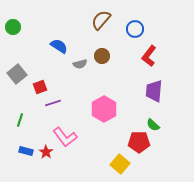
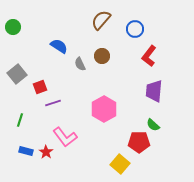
gray semicircle: rotated 80 degrees clockwise
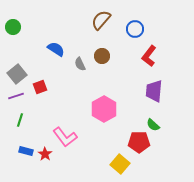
blue semicircle: moved 3 px left, 3 px down
purple line: moved 37 px left, 7 px up
red star: moved 1 px left, 2 px down
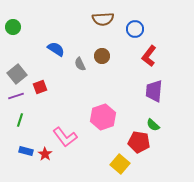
brown semicircle: moved 2 px right, 1 px up; rotated 135 degrees counterclockwise
pink hexagon: moved 1 px left, 8 px down; rotated 10 degrees clockwise
red pentagon: rotated 10 degrees clockwise
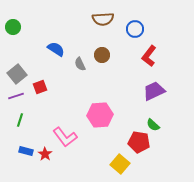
brown circle: moved 1 px up
purple trapezoid: rotated 60 degrees clockwise
pink hexagon: moved 3 px left, 2 px up; rotated 15 degrees clockwise
